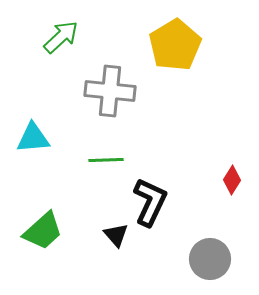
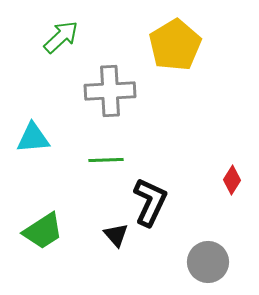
gray cross: rotated 9 degrees counterclockwise
green trapezoid: rotated 9 degrees clockwise
gray circle: moved 2 px left, 3 px down
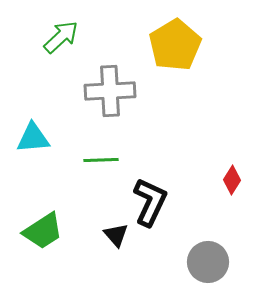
green line: moved 5 px left
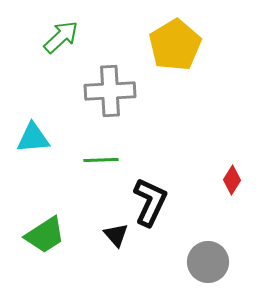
green trapezoid: moved 2 px right, 4 px down
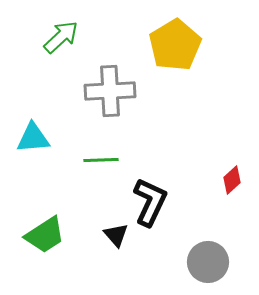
red diamond: rotated 16 degrees clockwise
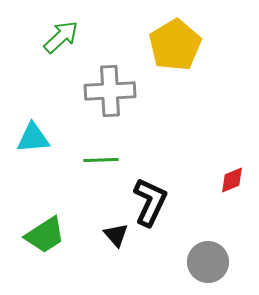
red diamond: rotated 20 degrees clockwise
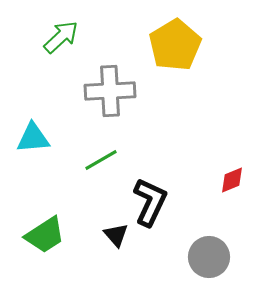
green line: rotated 28 degrees counterclockwise
gray circle: moved 1 px right, 5 px up
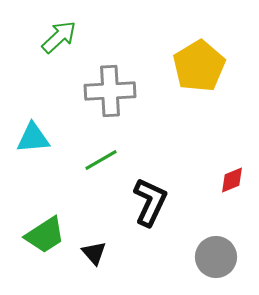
green arrow: moved 2 px left
yellow pentagon: moved 24 px right, 21 px down
black triangle: moved 22 px left, 18 px down
gray circle: moved 7 px right
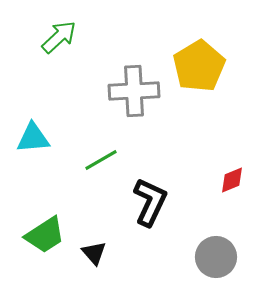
gray cross: moved 24 px right
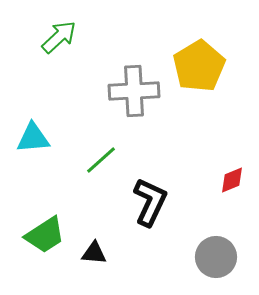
green line: rotated 12 degrees counterclockwise
black triangle: rotated 44 degrees counterclockwise
